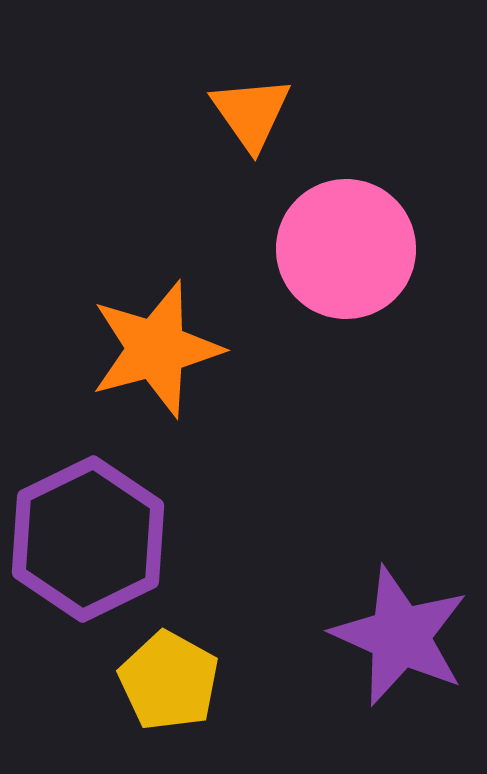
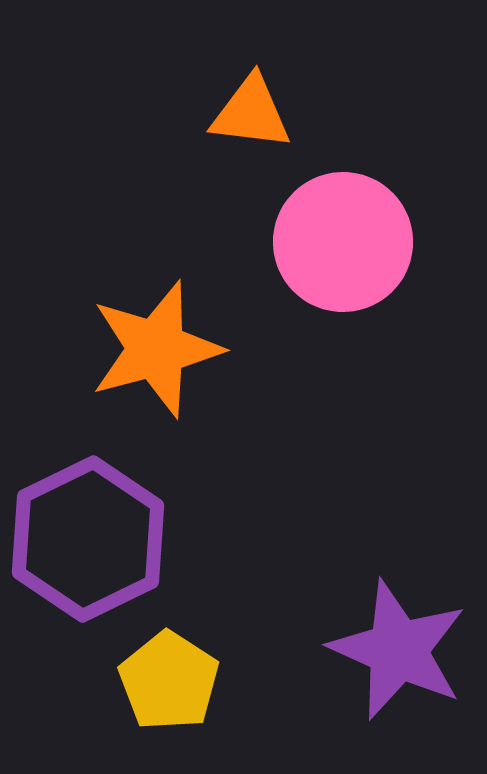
orange triangle: rotated 48 degrees counterclockwise
pink circle: moved 3 px left, 7 px up
purple star: moved 2 px left, 14 px down
yellow pentagon: rotated 4 degrees clockwise
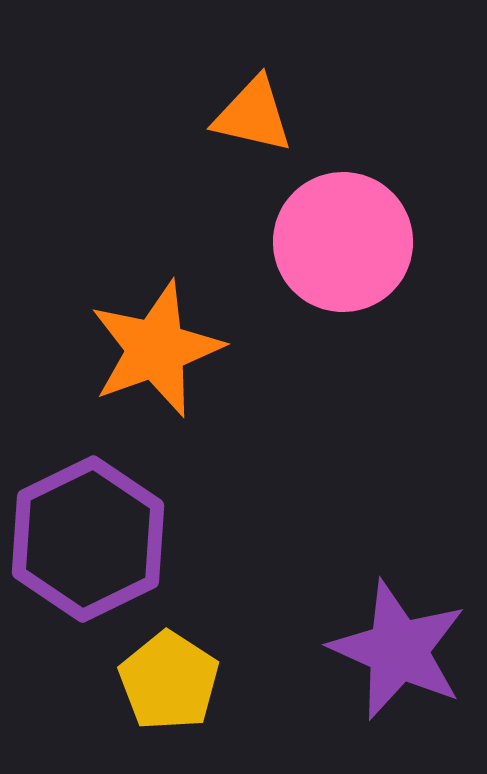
orange triangle: moved 2 px right, 2 px down; rotated 6 degrees clockwise
orange star: rotated 5 degrees counterclockwise
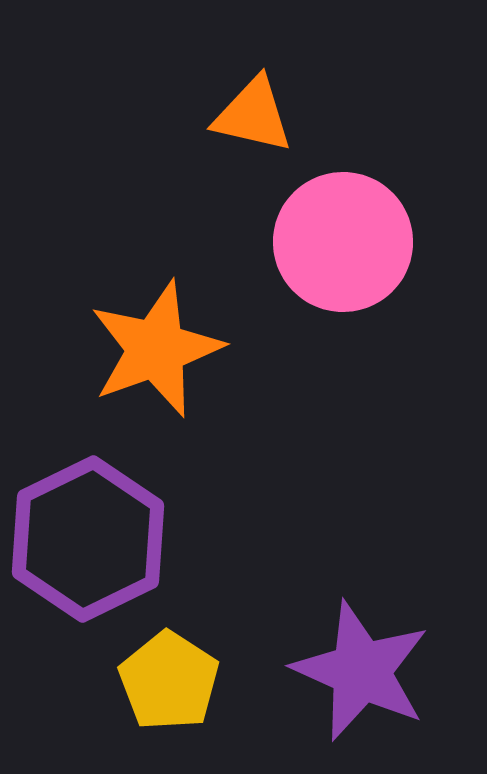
purple star: moved 37 px left, 21 px down
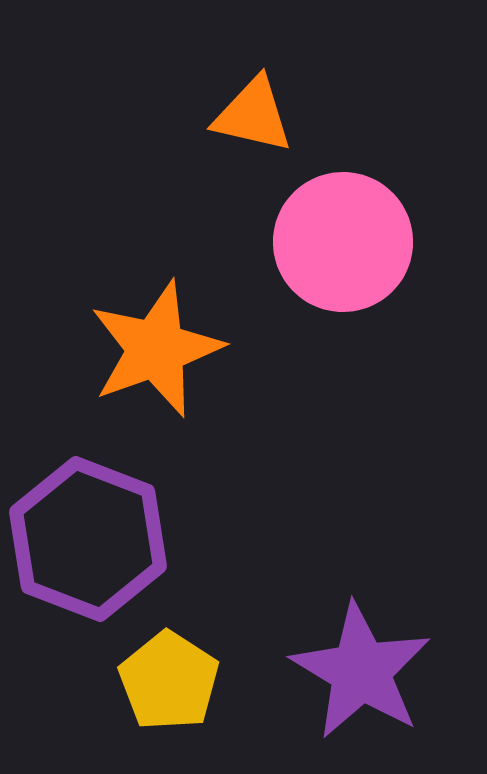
purple hexagon: rotated 13 degrees counterclockwise
purple star: rotated 7 degrees clockwise
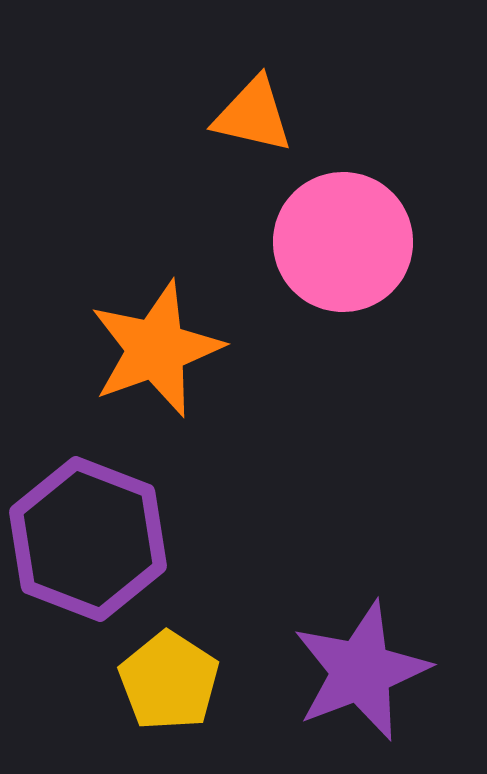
purple star: rotated 20 degrees clockwise
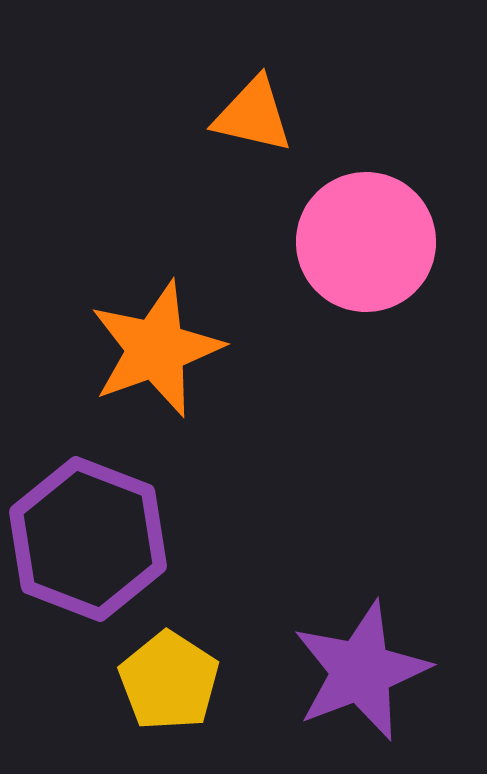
pink circle: moved 23 px right
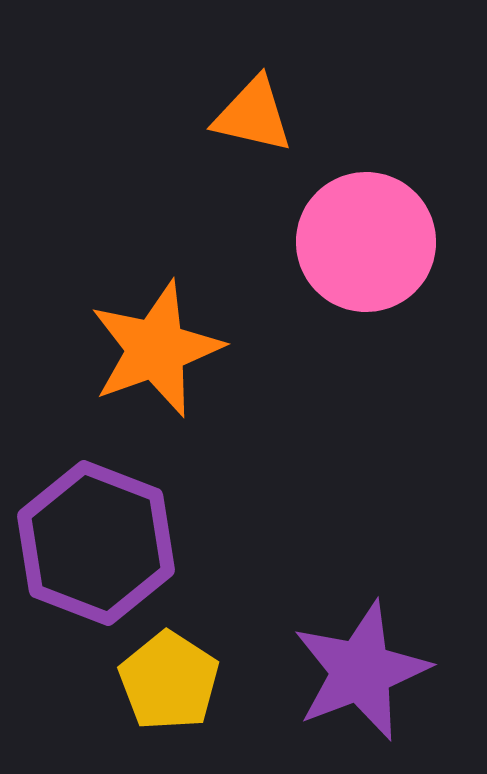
purple hexagon: moved 8 px right, 4 px down
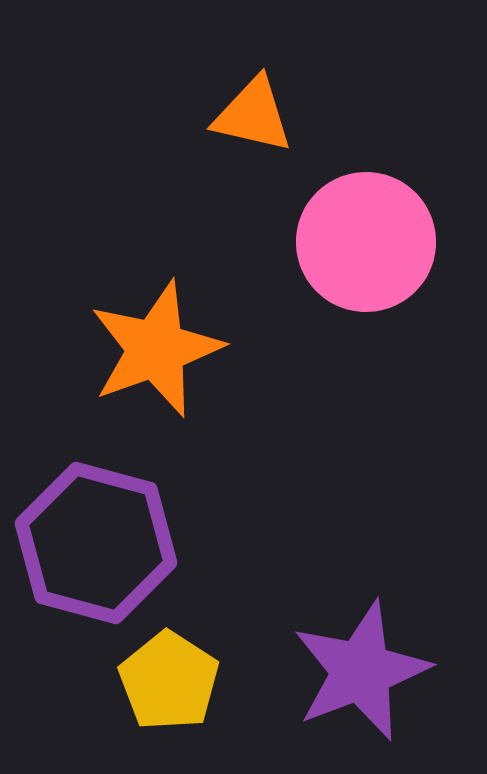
purple hexagon: rotated 6 degrees counterclockwise
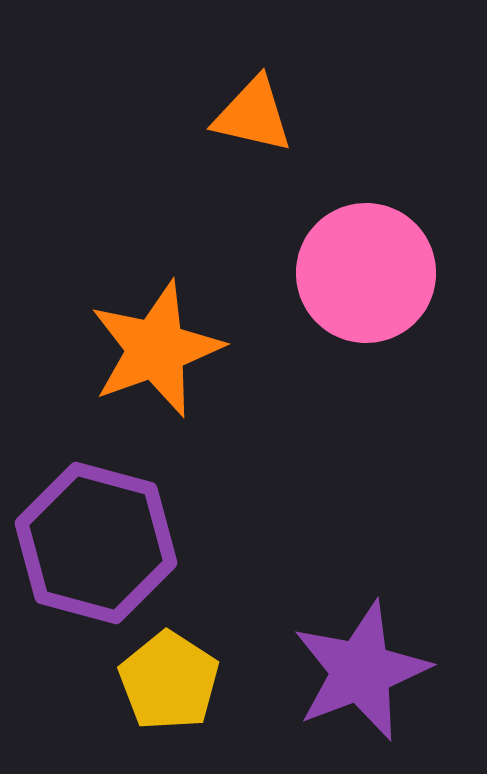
pink circle: moved 31 px down
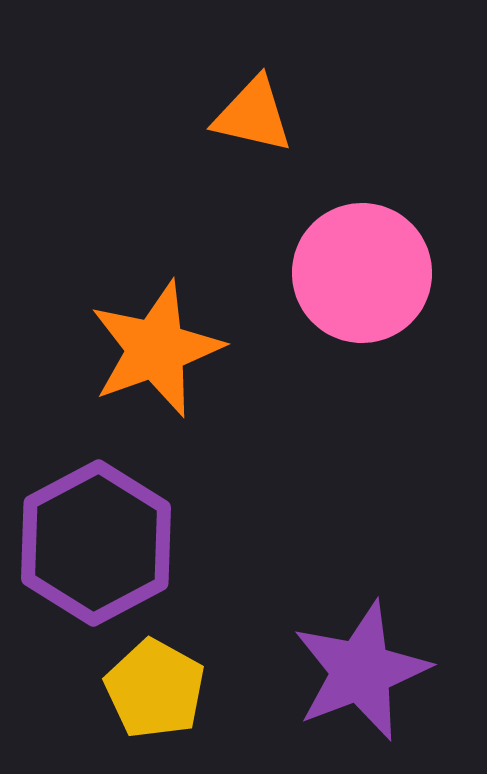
pink circle: moved 4 px left
purple hexagon: rotated 17 degrees clockwise
yellow pentagon: moved 14 px left, 8 px down; rotated 4 degrees counterclockwise
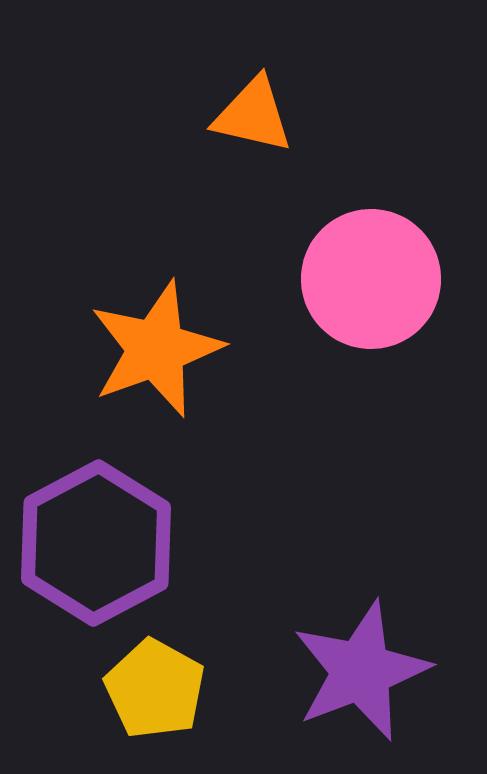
pink circle: moved 9 px right, 6 px down
